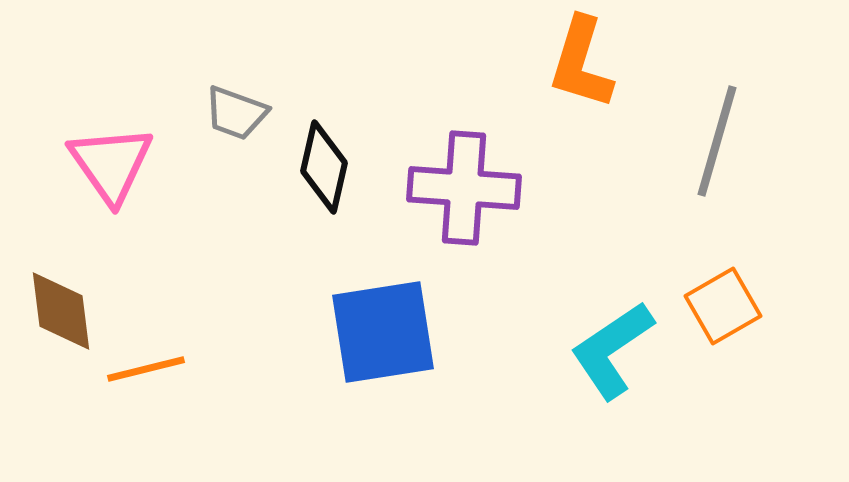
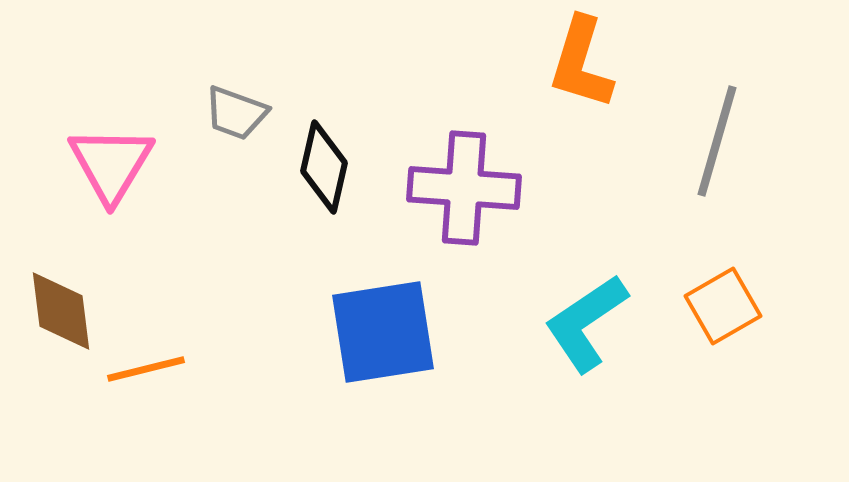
pink triangle: rotated 6 degrees clockwise
cyan L-shape: moved 26 px left, 27 px up
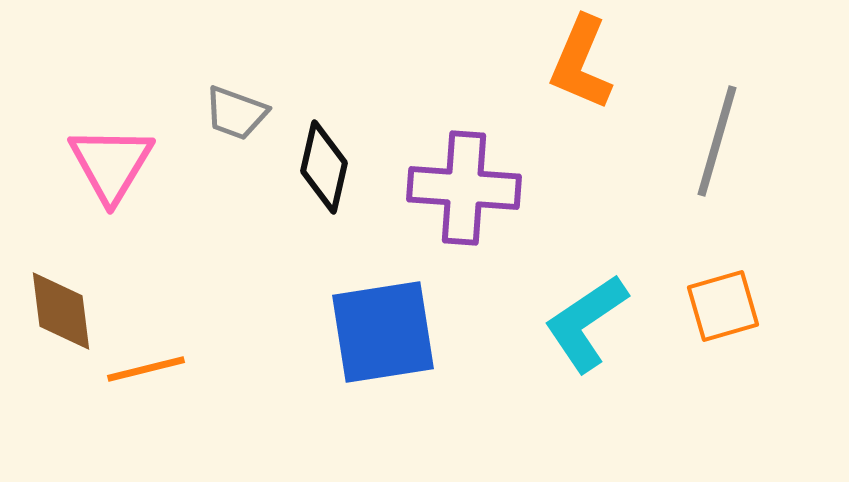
orange L-shape: rotated 6 degrees clockwise
orange square: rotated 14 degrees clockwise
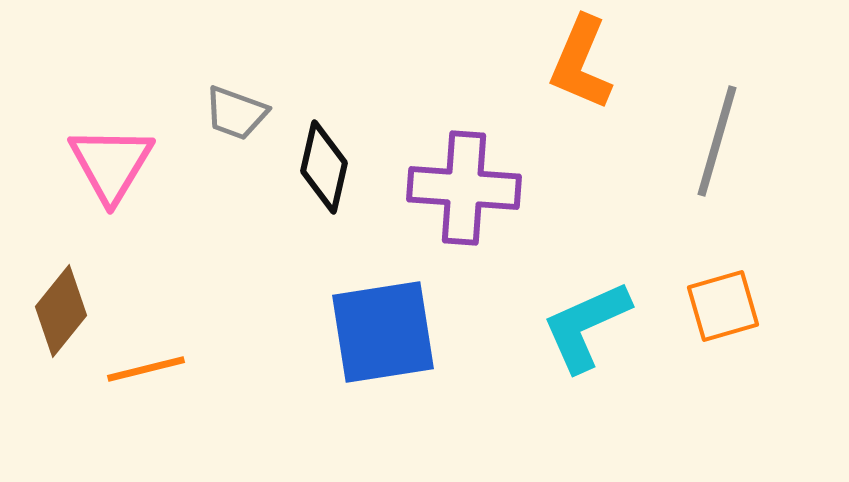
brown diamond: rotated 46 degrees clockwise
cyan L-shape: moved 3 px down; rotated 10 degrees clockwise
